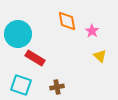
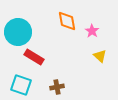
cyan circle: moved 2 px up
red rectangle: moved 1 px left, 1 px up
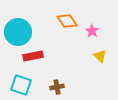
orange diamond: rotated 25 degrees counterclockwise
red rectangle: moved 1 px left, 1 px up; rotated 42 degrees counterclockwise
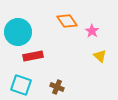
brown cross: rotated 32 degrees clockwise
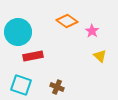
orange diamond: rotated 20 degrees counterclockwise
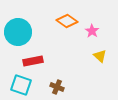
red rectangle: moved 5 px down
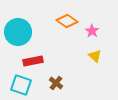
yellow triangle: moved 5 px left
brown cross: moved 1 px left, 4 px up; rotated 16 degrees clockwise
